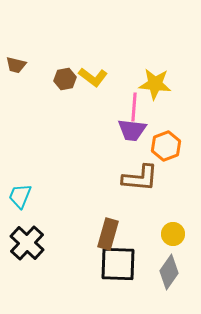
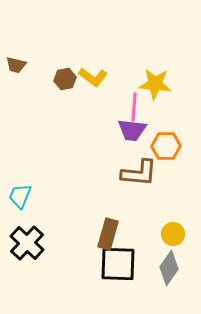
orange hexagon: rotated 20 degrees clockwise
brown L-shape: moved 1 px left, 5 px up
gray diamond: moved 4 px up
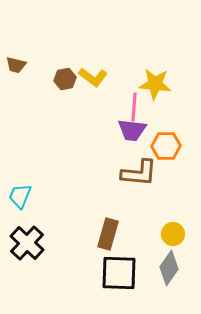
black square: moved 1 px right, 9 px down
